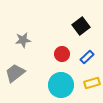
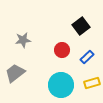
red circle: moved 4 px up
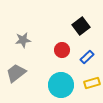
gray trapezoid: moved 1 px right
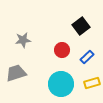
gray trapezoid: rotated 20 degrees clockwise
cyan circle: moved 1 px up
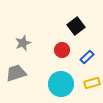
black square: moved 5 px left
gray star: moved 3 px down; rotated 14 degrees counterclockwise
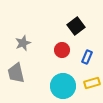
blue rectangle: rotated 24 degrees counterclockwise
gray trapezoid: rotated 85 degrees counterclockwise
cyan circle: moved 2 px right, 2 px down
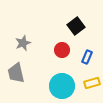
cyan circle: moved 1 px left
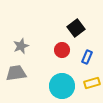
black square: moved 2 px down
gray star: moved 2 px left, 3 px down
gray trapezoid: rotated 95 degrees clockwise
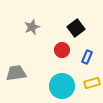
gray star: moved 11 px right, 19 px up
